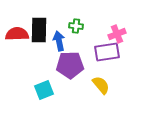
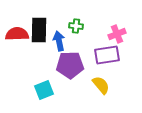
purple rectangle: moved 3 px down
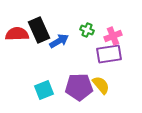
green cross: moved 11 px right, 4 px down; rotated 16 degrees clockwise
black rectangle: rotated 25 degrees counterclockwise
pink cross: moved 4 px left, 2 px down
blue arrow: rotated 72 degrees clockwise
purple rectangle: moved 2 px right, 1 px up
purple pentagon: moved 9 px right, 22 px down
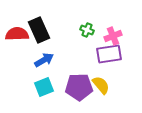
blue arrow: moved 15 px left, 19 px down
cyan square: moved 3 px up
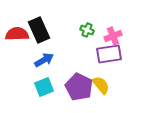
purple pentagon: rotated 28 degrees clockwise
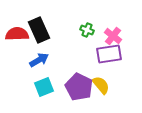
pink cross: rotated 30 degrees counterclockwise
blue arrow: moved 5 px left
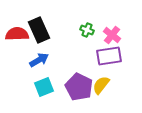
pink cross: moved 1 px left, 1 px up
purple rectangle: moved 2 px down
yellow semicircle: rotated 102 degrees counterclockwise
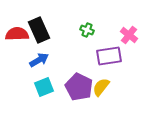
pink cross: moved 17 px right
yellow semicircle: moved 2 px down
